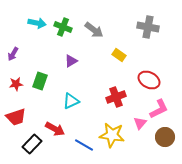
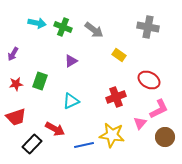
blue line: rotated 42 degrees counterclockwise
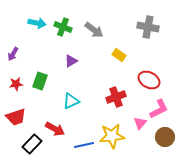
yellow star: moved 1 px down; rotated 15 degrees counterclockwise
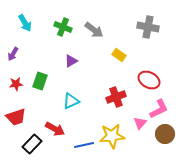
cyan arrow: moved 12 px left; rotated 48 degrees clockwise
brown circle: moved 3 px up
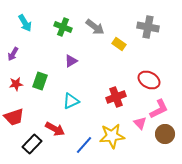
gray arrow: moved 1 px right, 3 px up
yellow rectangle: moved 11 px up
red trapezoid: moved 2 px left
pink triangle: rotated 24 degrees counterclockwise
blue line: rotated 36 degrees counterclockwise
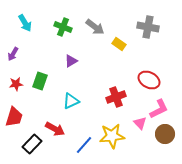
red trapezoid: rotated 55 degrees counterclockwise
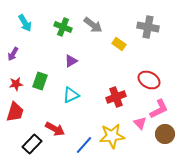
gray arrow: moved 2 px left, 2 px up
cyan triangle: moved 6 px up
red trapezoid: moved 1 px right, 5 px up
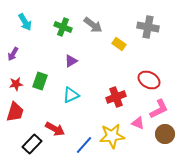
cyan arrow: moved 1 px up
pink triangle: moved 2 px left; rotated 24 degrees counterclockwise
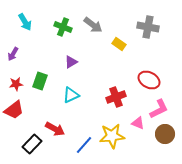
purple triangle: moved 1 px down
red trapezoid: moved 1 px left, 2 px up; rotated 35 degrees clockwise
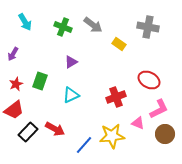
red star: rotated 16 degrees counterclockwise
black rectangle: moved 4 px left, 12 px up
